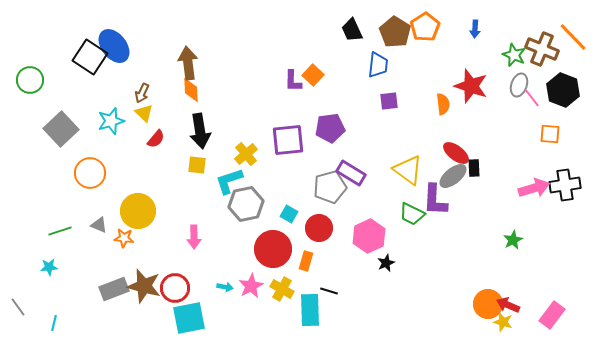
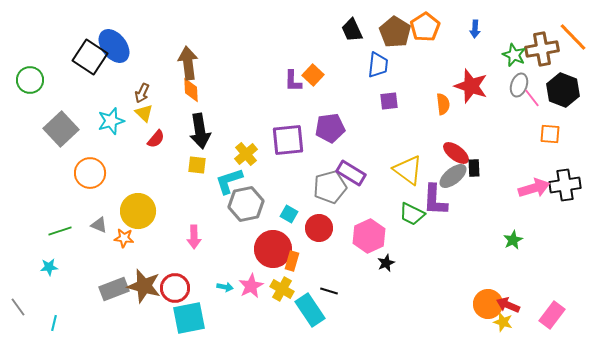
brown cross at (542, 49): rotated 32 degrees counterclockwise
orange rectangle at (306, 261): moved 14 px left
cyan rectangle at (310, 310): rotated 32 degrees counterclockwise
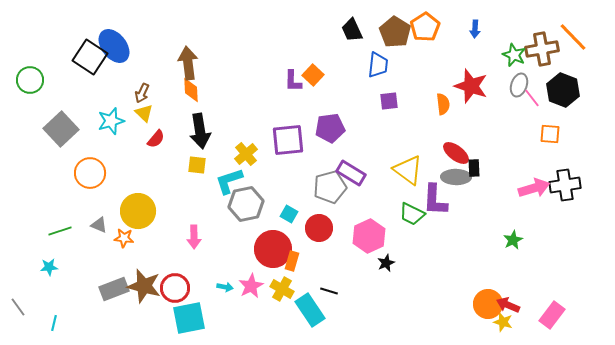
gray ellipse at (453, 176): moved 3 px right, 1 px down; rotated 40 degrees clockwise
